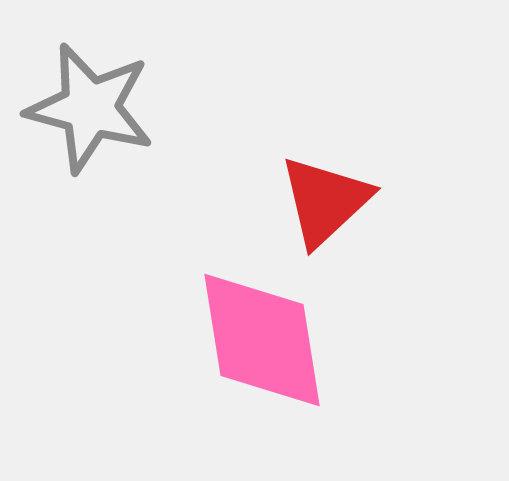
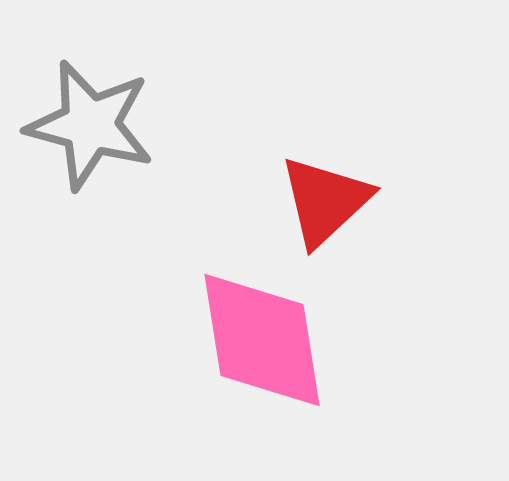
gray star: moved 17 px down
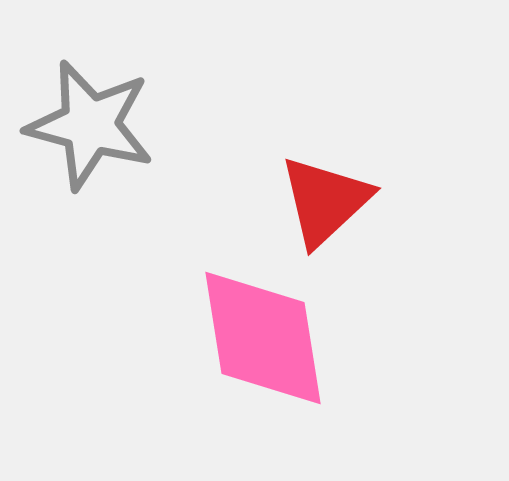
pink diamond: moved 1 px right, 2 px up
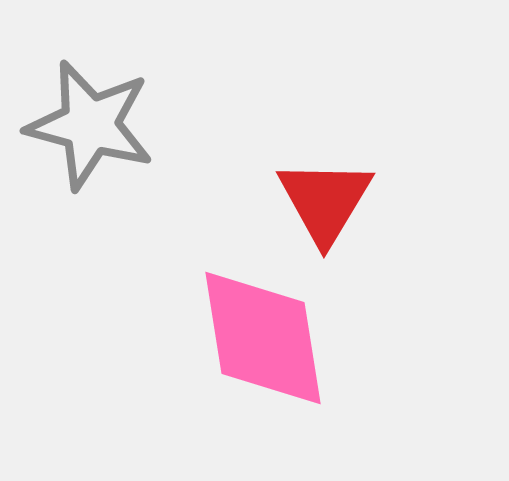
red triangle: rotated 16 degrees counterclockwise
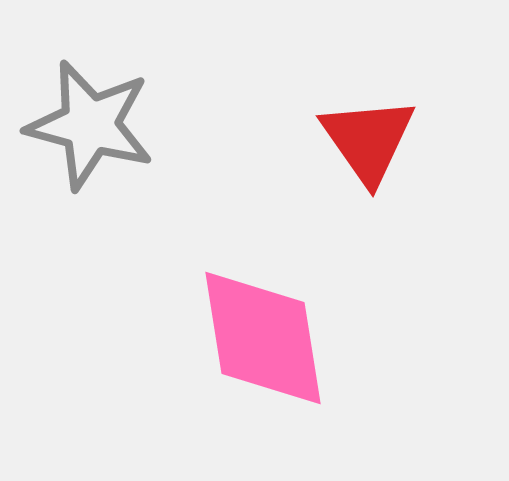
red triangle: moved 43 px right, 61 px up; rotated 6 degrees counterclockwise
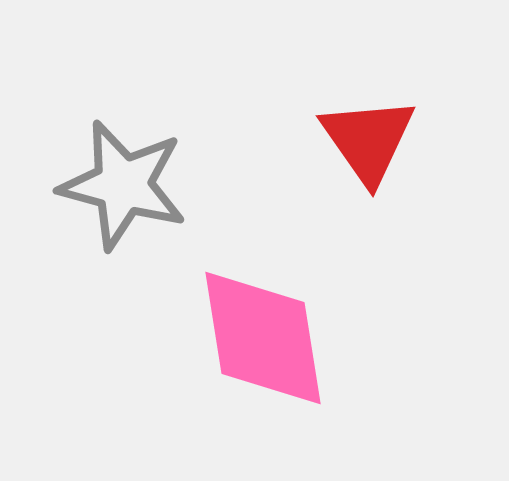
gray star: moved 33 px right, 60 px down
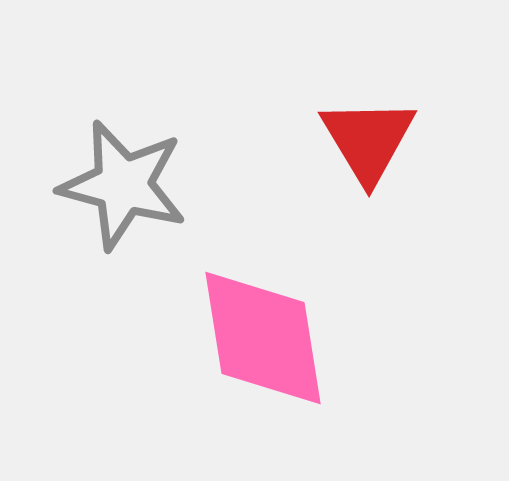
red triangle: rotated 4 degrees clockwise
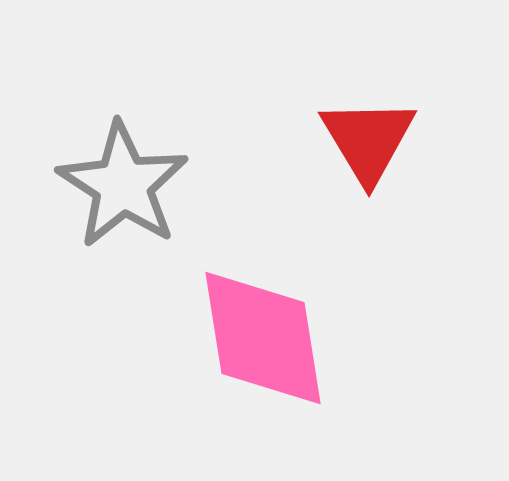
gray star: rotated 18 degrees clockwise
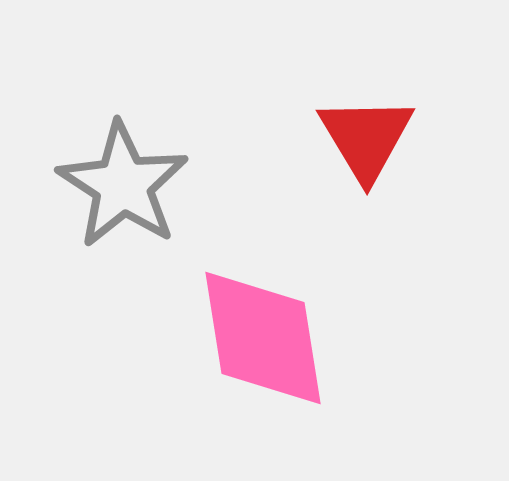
red triangle: moved 2 px left, 2 px up
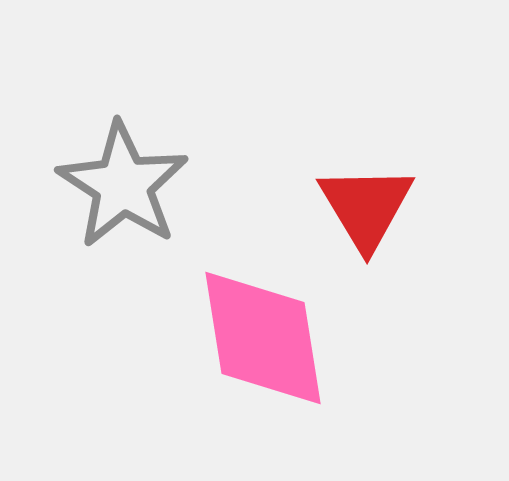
red triangle: moved 69 px down
